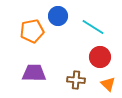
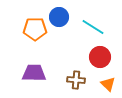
blue circle: moved 1 px right, 1 px down
orange pentagon: moved 3 px right, 2 px up; rotated 10 degrees clockwise
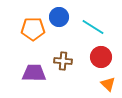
orange pentagon: moved 2 px left
red circle: moved 1 px right
brown cross: moved 13 px left, 19 px up
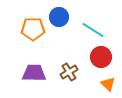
cyan line: moved 3 px down
brown cross: moved 6 px right, 11 px down; rotated 36 degrees counterclockwise
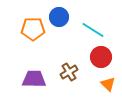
purple trapezoid: moved 6 px down
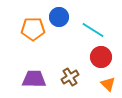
brown cross: moved 1 px right, 5 px down
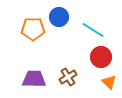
brown cross: moved 2 px left
orange triangle: moved 1 px right, 2 px up
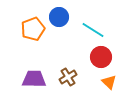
orange pentagon: rotated 20 degrees counterclockwise
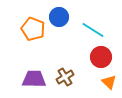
orange pentagon: rotated 30 degrees counterclockwise
brown cross: moved 3 px left
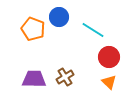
red circle: moved 8 px right
